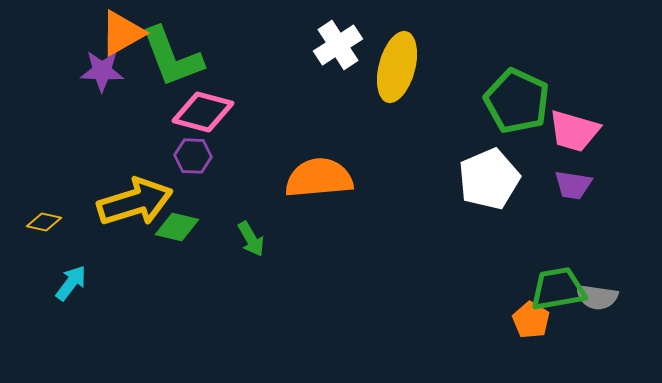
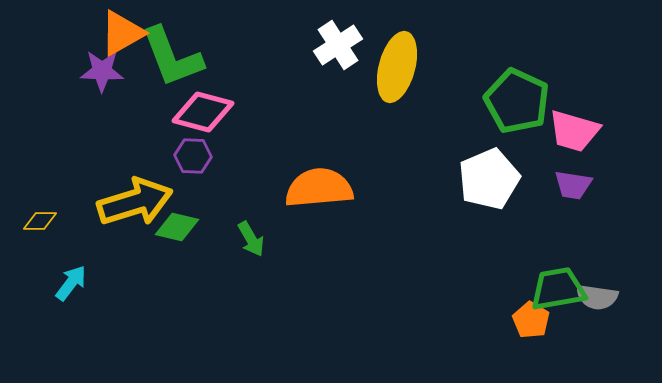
orange semicircle: moved 10 px down
yellow diamond: moved 4 px left, 1 px up; rotated 12 degrees counterclockwise
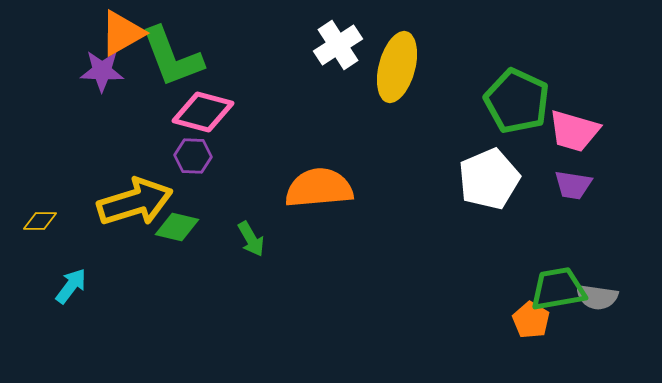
cyan arrow: moved 3 px down
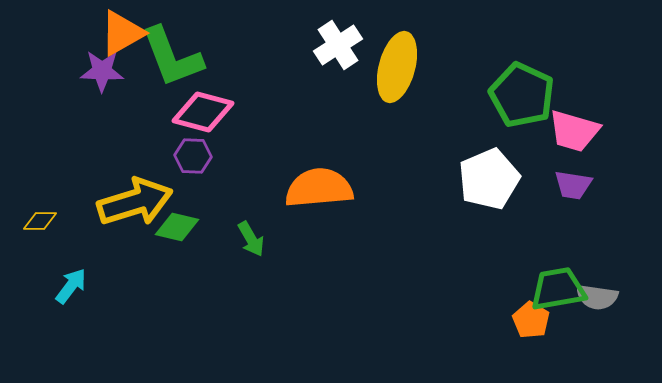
green pentagon: moved 5 px right, 6 px up
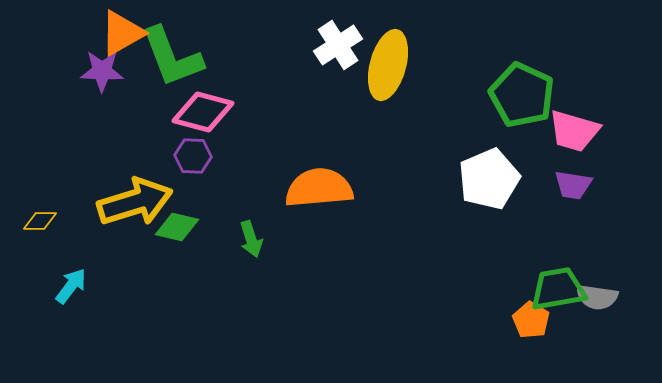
yellow ellipse: moved 9 px left, 2 px up
green arrow: rotated 12 degrees clockwise
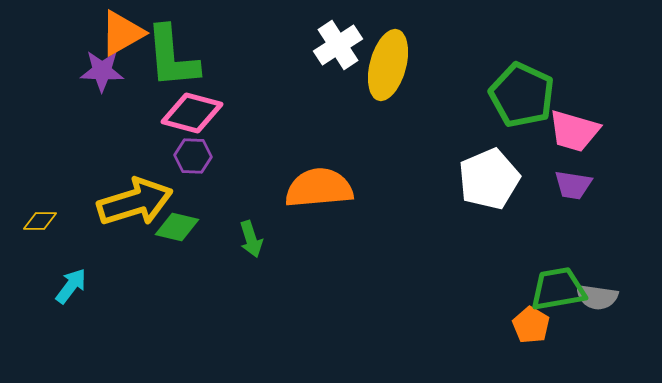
green L-shape: rotated 16 degrees clockwise
pink diamond: moved 11 px left, 1 px down
orange pentagon: moved 5 px down
